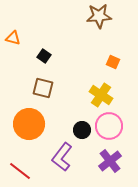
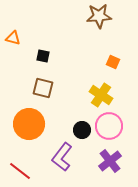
black square: moved 1 px left; rotated 24 degrees counterclockwise
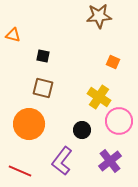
orange triangle: moved 3 px up
yellow cross: moved 2 px left, 2 px down
pink circle: moved 10 px right, 5 px up
purple L-shape: moved 4 px down
red line: rotated 15 degrees counterclockwise
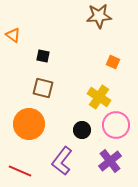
orange triangle: rotated 21 degrees clockwise
pink circle: moved 3 px left, 4 px down
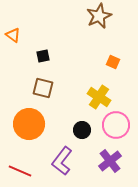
brown star: rotated 20 degrees counterclockwise
black square: rotated 24 degrees counterclockwise
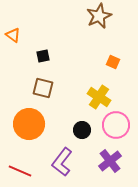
purple L-shape: moved 1 px down
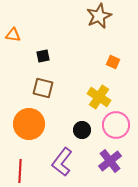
orange triangle: rotated 28 degrees counterclockwise
red line: rotated 70 degrees clockwise
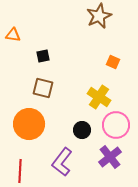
purple cross: moved 4 px up
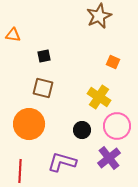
black square: moved 1 px right
pink circle: moved 1 px right, 1 px down
purple cross: moved 1 px left, 1 px down
purple L-shape: rotated 68 degrees clockwise
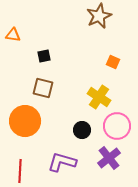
orange circle: moved 4 px left, 3 px up
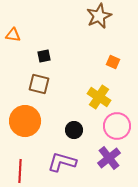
brown square: moved 4 px left, 4 px up
black circle: moved 8 px left
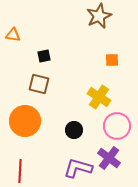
orange square: moved 1 px left, 2 px up; rotated 24 degrees counterclockwise
purple cross: rotated 15 degrees counterclockwise
purple L-shape: moved 16 px right, 6 px down
